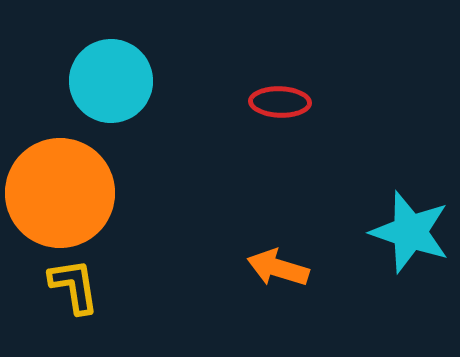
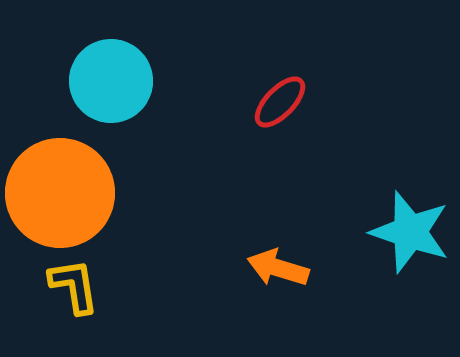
red ellipse: rotated 48 degrees counterclockwise
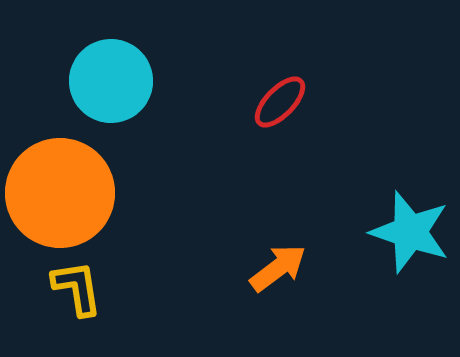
orange arrow: rotated 126 degrees clockwise
yellow L-shape: moved 3 px right, 2 px down
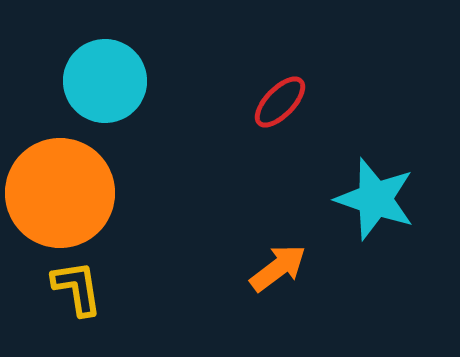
cyan circle: moved 6 px left
cyan star: moved 35 px left, 33 px up
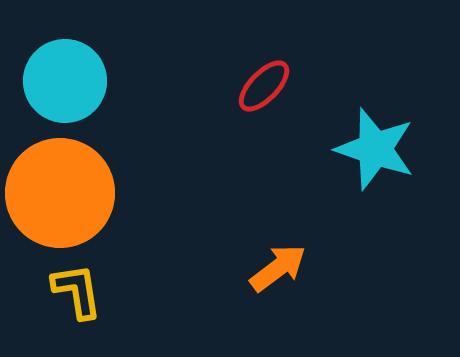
cyan circle: moved 40 px left
red ellipse: moved 16 px left, 16 px up
cyan star: moved 50 px up
yellow L-shape: moved 3 px down
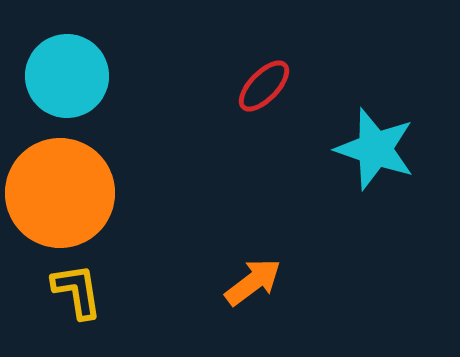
cyan circle: moved 2 px right, 5 px up
orange arrow: moved 25 px left, 14 px down
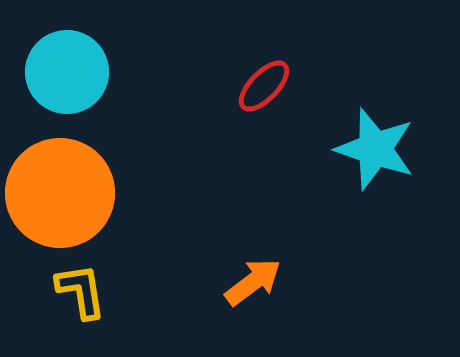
cyan circle: moved 4 px up
yellow L-shape: moved 4 px right
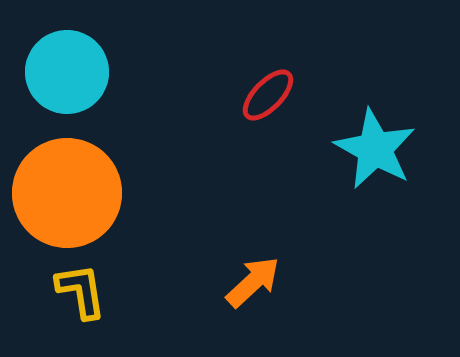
red ellipse: moved 4 px right, 9 px down
cyan star: rotated 10 degrees clockwise
orange circle: moved 7 px right
orange arrow: rotated 6 degrees counterclockwise
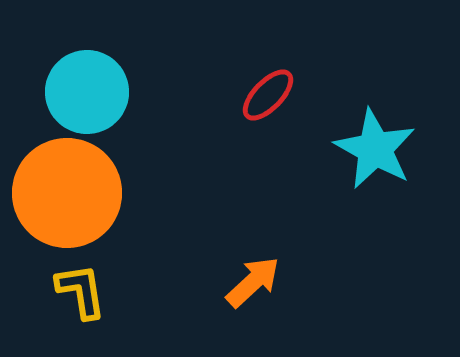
cyan circle: moved 20 px right, 20 px down
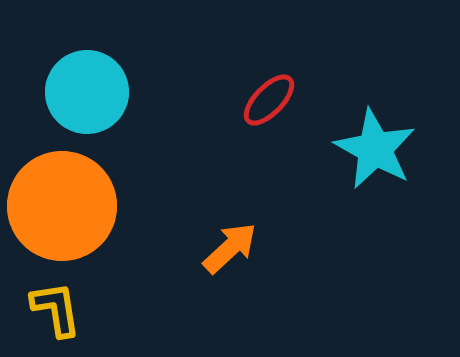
red ellipse: moved 1 px right, 5 px down
orange circle: moved 5 px left, 13 px down
orange arrow: moved 23 px left, 34 px up
yellow L-shape: moved 25 px left, 18 px down
